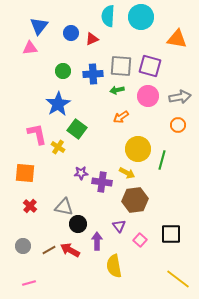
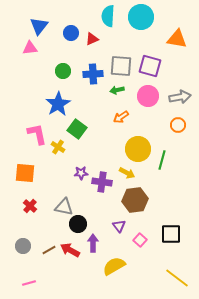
purple arrow: moved 4 px left, 2 px down
yellow semicircle: rotated 70 degrees clockwise
yellow line: moved 1 px left, 1 px up
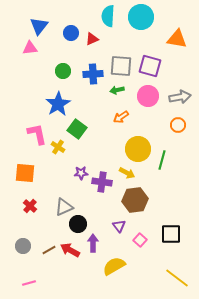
gray triangle: rotated 36 degrees counterclockwise
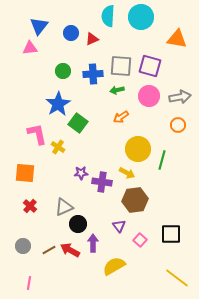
pink circle: moved 1 px right
green square: moved 1 px right, 6 px up
pink line: rotated 64 degrees counterclockwise
